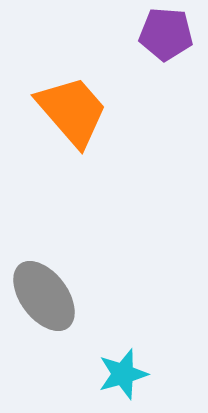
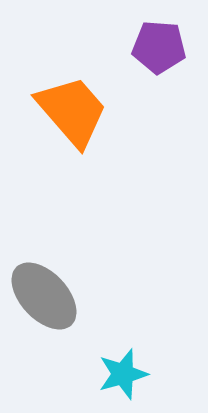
purple pentagon: moved 7 px left, 13 px down
gray ellipse: rotated 6 degrees counterclockwise
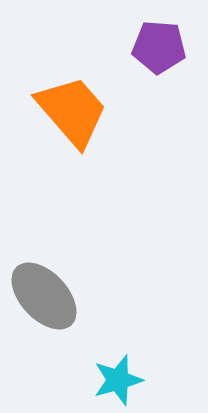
cyan star: moved 5 px left, 6 px down
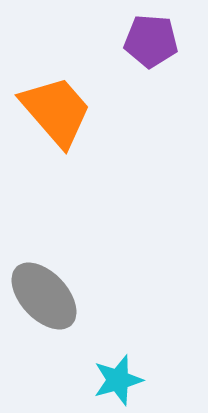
purple pentagon: moved 8 px left, 6 px up
orange trapezoid: moved 16 px left
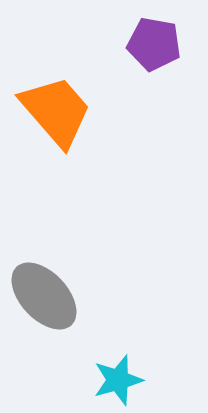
purple pentagon: moved 3 px right, 3 px down; rotated 6 degrees clockwise
